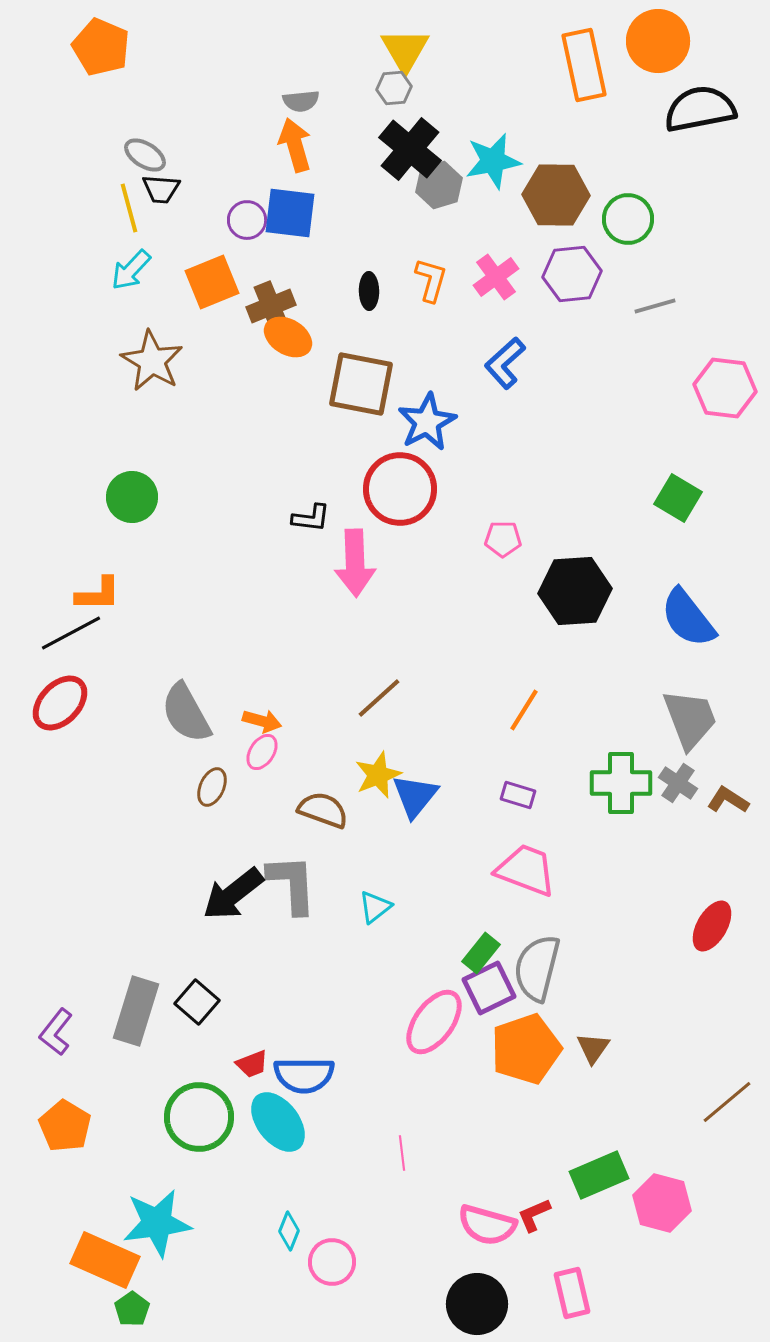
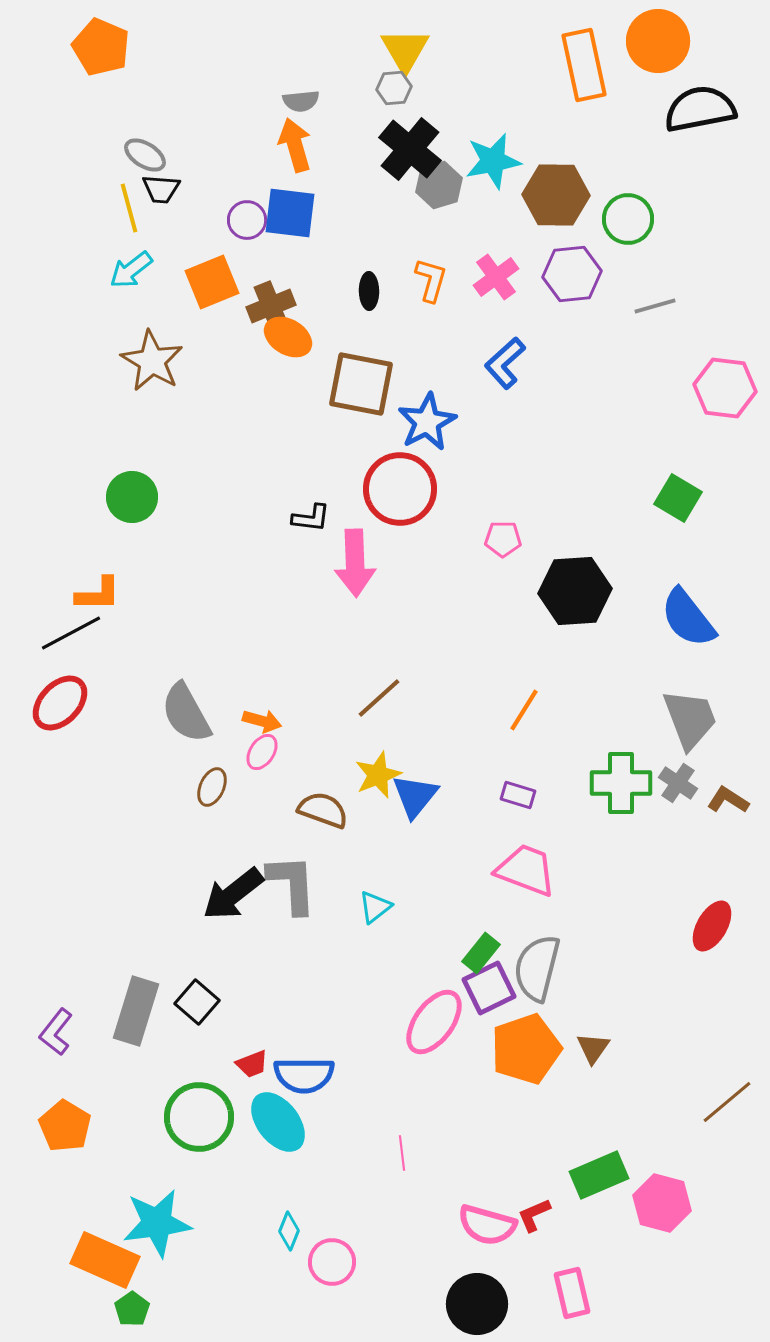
cyan arrow at (131, 270): rotated 9 degrees clockwise
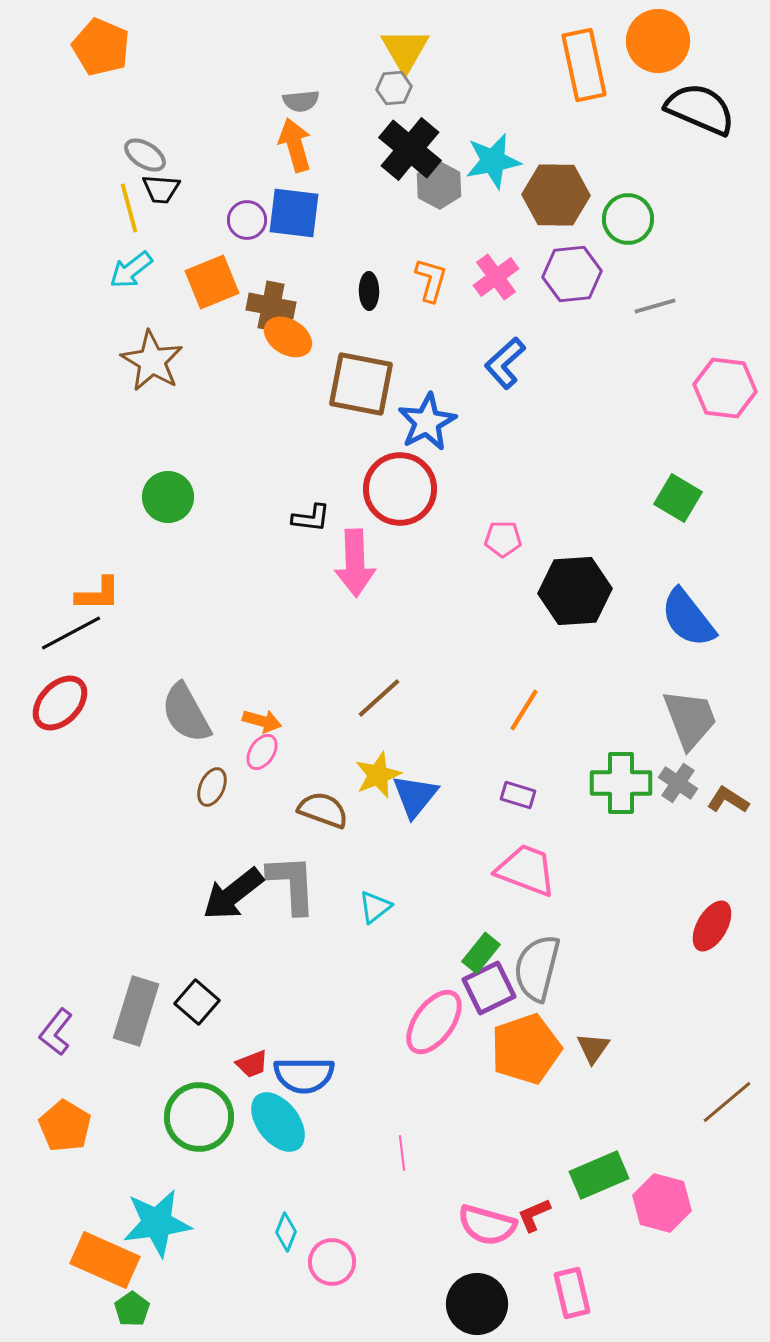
black semicircle at (700, 109): rotated 34 degrees clockwise
gray hexagon at (439, 185): rotated 15 degrees counterclockwise
blue square at (290, 213): moved 4 px right
brown cross at (271, 306): rotated 33 degrees clockwise
green circle at (132, 497): moved 36 px right
cyan diamond at (289, 1231): moved 3 px left, 1 px down
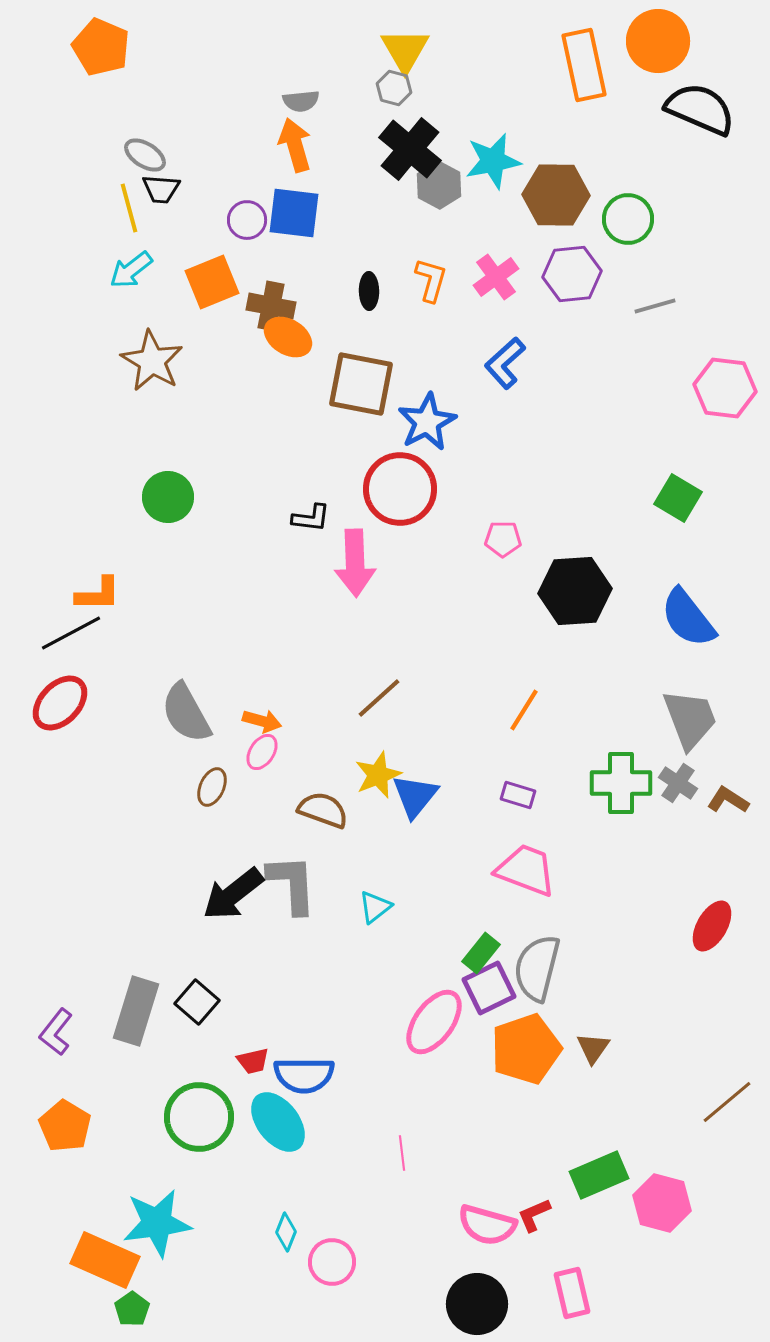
gray hexagon at (394, 88): rotated 20 degrees clockwise
red trapezoid at (252, 1064): moved 1 px right, 3 px up; rotated 8 degrees clockwise
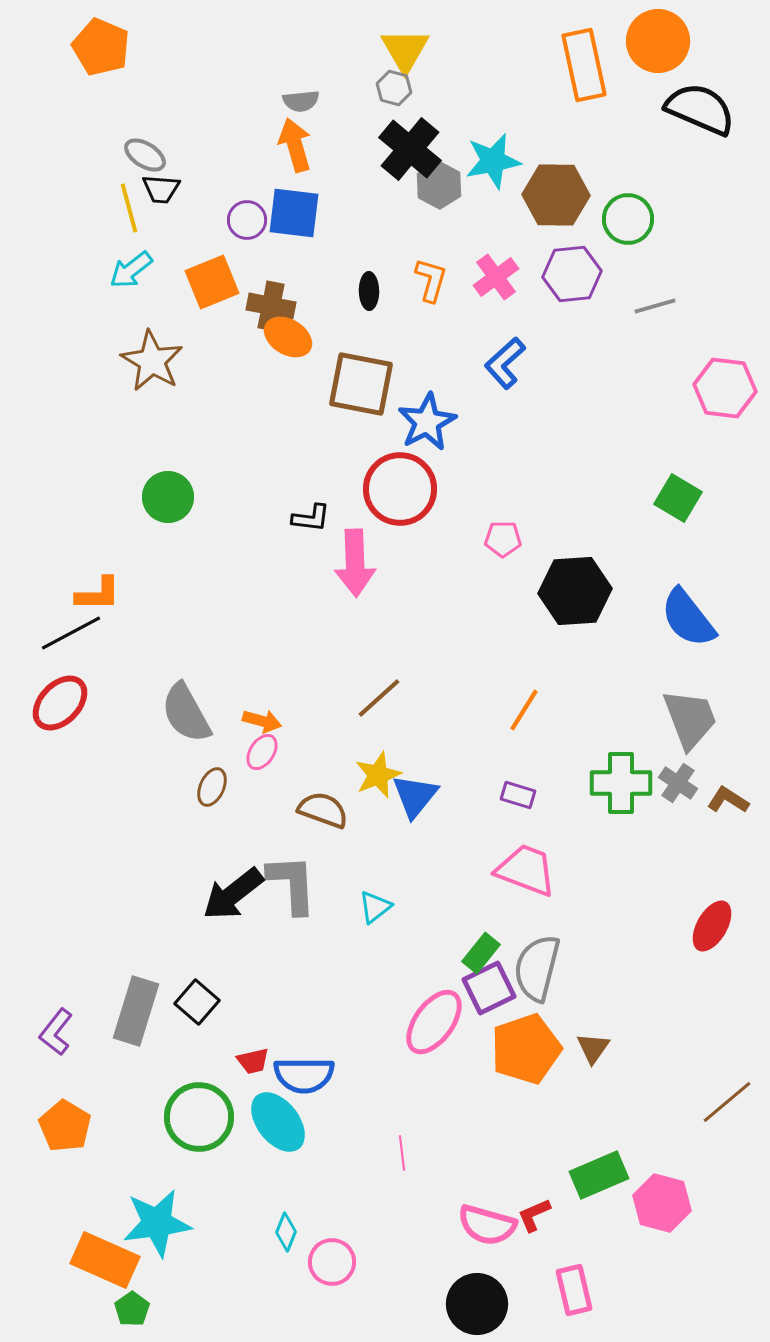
pink rectangle at (572, 1293): moved 2 px right, 3 px up
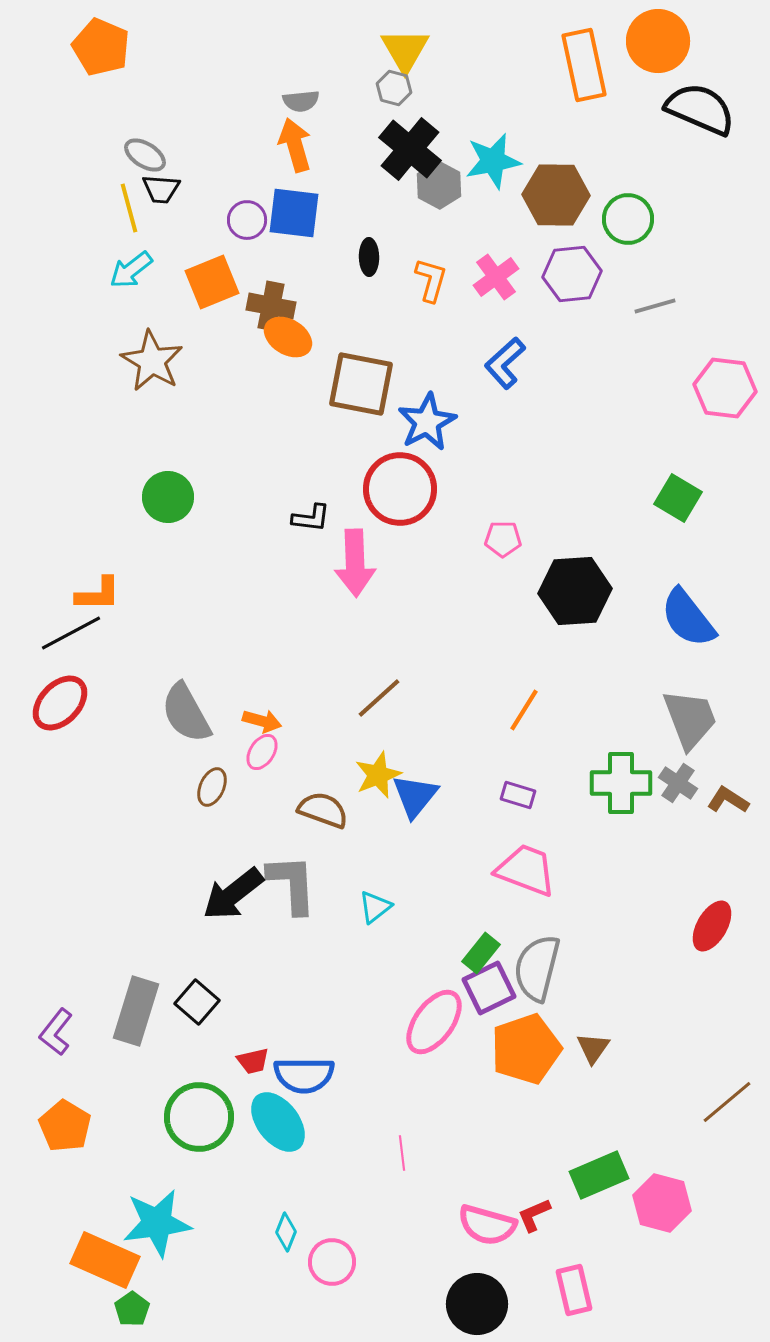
black ellipse at (369, 291): moved 34 px up
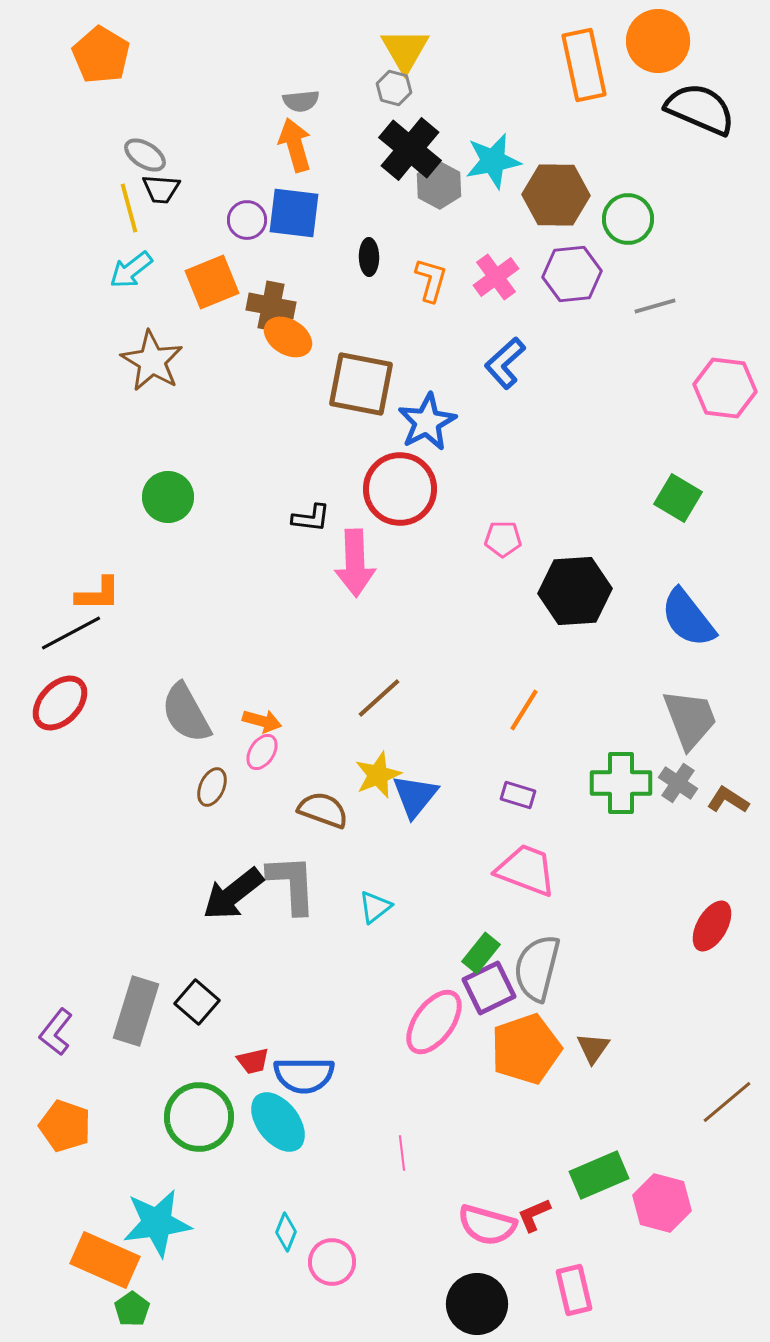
orange pentagon at (101, 47): moved 8 px down; rotated 8 degrees clockwise
orange pentagon at (65, 1126): rotated 12 degrees counterclockwise
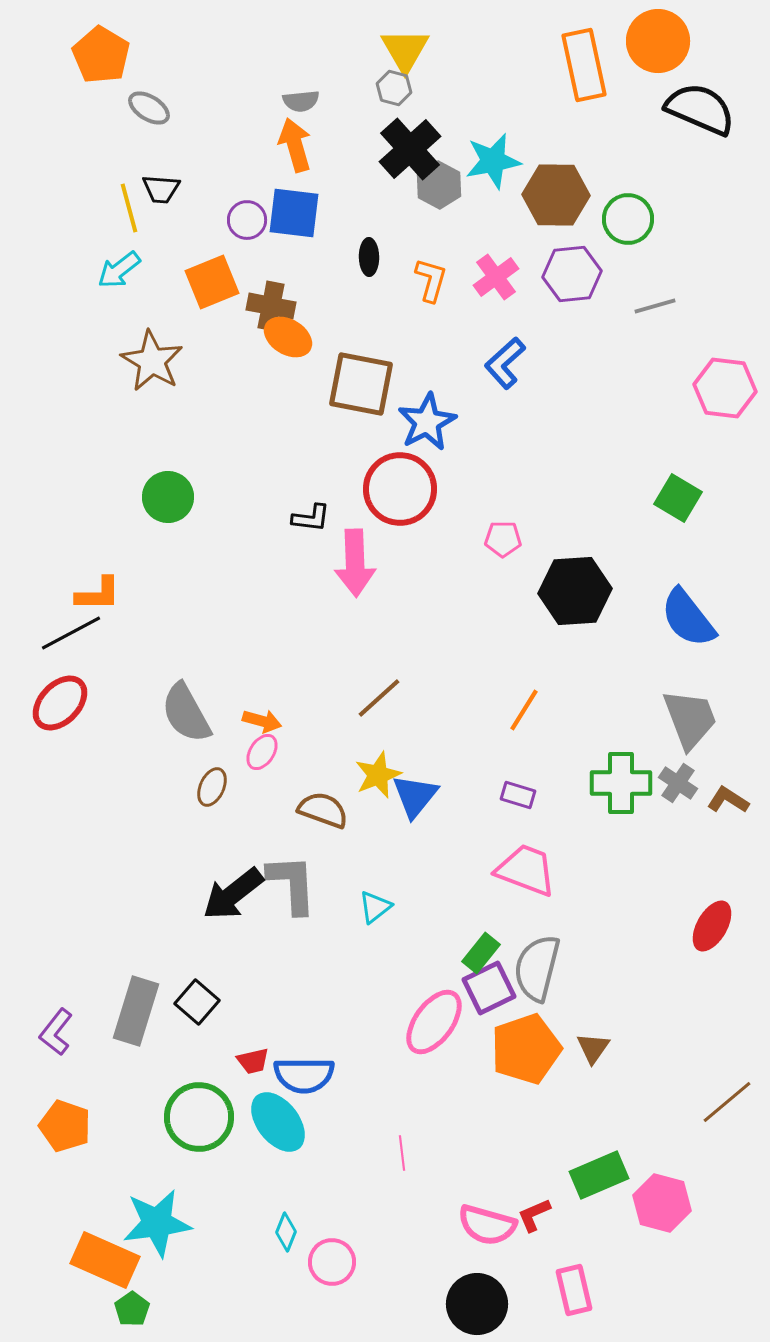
black cross at (410, 149): rotated 8 degrees clockwise
gray ellipse at (145, 155): moved 4 px right, 47 px up
cyan arrow at (131, 270): moved 12 px left
